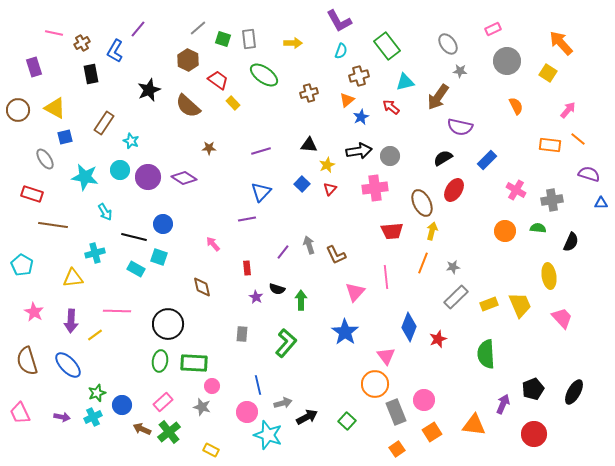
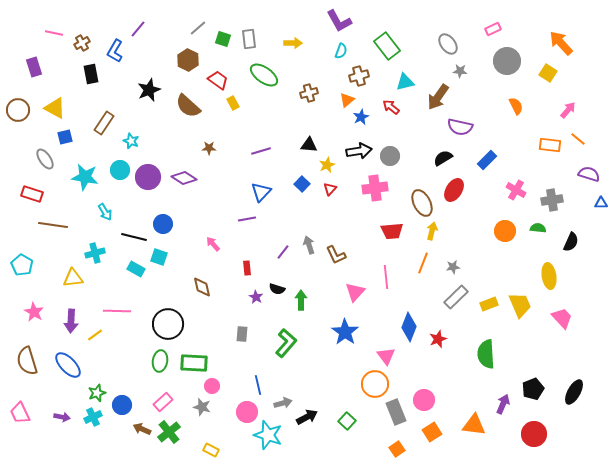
yellow rectangle at (233, 103): rotated 16 degrees clockwise
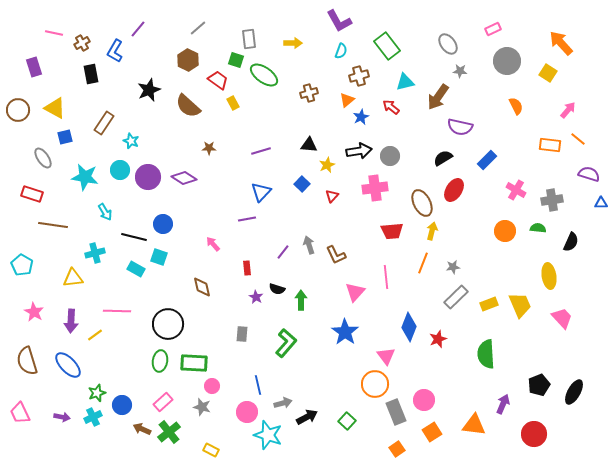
green square at (223, 39): moved 13 px right, 21 px down
gray ellipse at (45, 159): moved 2 px left, 1 px up
red triangle at (330, 189): moved 2 px right, 7 px down
black pentagon at (533, 389): moved 6 px right, 4 px up
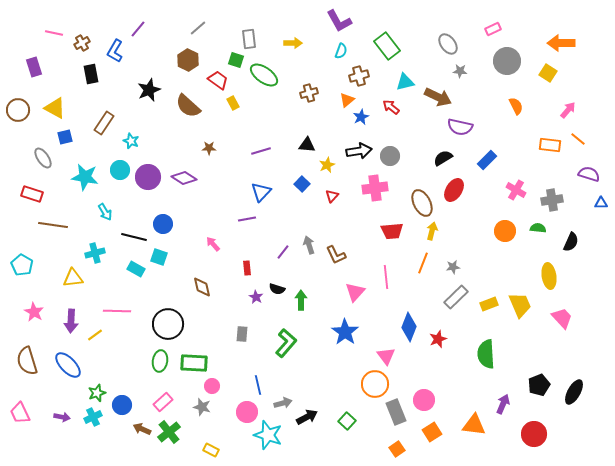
orange arrow at (561, 43): rotated 48 degrees counterclockwise
brown arrow at (438, 97): rotated 100 degrees counterclockwise
black triangle at (309, 145): moved 2 px left
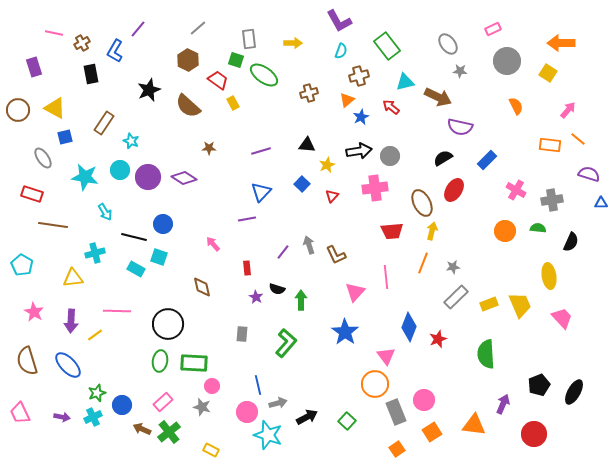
gray arrow at (283, 403): moved 5 px left
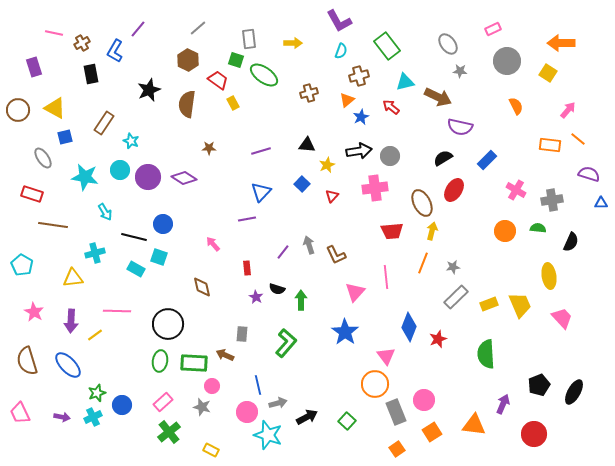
brown semicircle at (188, 106): moved 1 px left, 2 px up; rotated 56 degrees clockwise
brown arrow at (142, 429): moved 83 px right, 74 px up
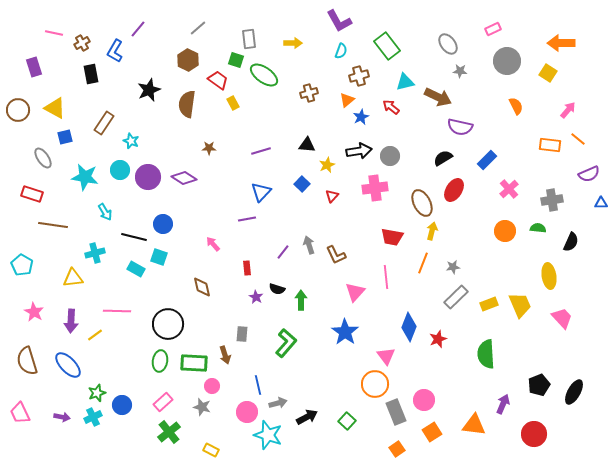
purple semicircle at (589, 174): rotated 140 degrees clockwise
pink cross at (516, 190): moved 7 px left, 1 px up; rotated 18 degrees clockwise
red trapezoid at (392, 231): moved 6 px down; rotated 15 degrees clockwise
brown arrow at (225, 355): rotated 132 degrees counterclockwise
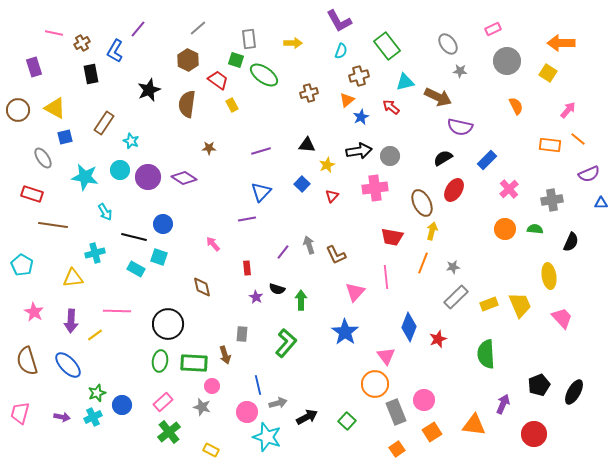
yellow rectangle at (233, 103): moved 1 px left, 2 px down
green semicircle at (538, 228): moved 3 px left, 1 px down
orange circle at (505, 231): moved 2 px up
pink trapezoid at (20, 413): rotated 40 degrees clockwise
cyan star at (268, 435): moved 1 px left, 2 px down
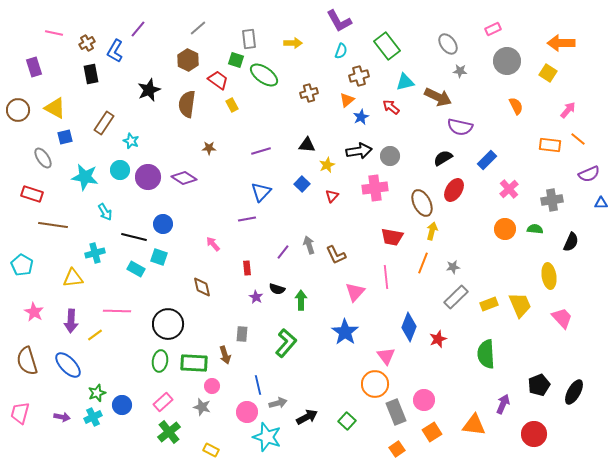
brown cross at (82, 43): moved 5 px right
